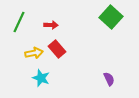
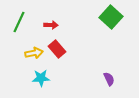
cyan star: rotated 24 degrees counterclockwise
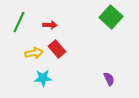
red arrow: moved 1 px left
cyan star: moved 2 px right
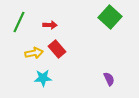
green square: moved 1 px left
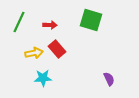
green square: moved 19 px left, 3 px down; rotated 25 degrees counterclockwise
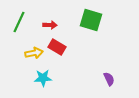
red rectangle: moved 2 px up; rotated 18 degrees counterclockwise
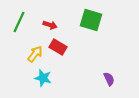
red arrow: rotated 16 degrees clockwise
red rectangle: moved 1 px right
yellow arrow: moved 1 px right, 1 px down; rotated 42 degrees counterclockwise
cyan star: rotated 18 degrees clockwise
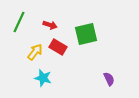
green square: moved 5 px left, 14 px down; rotated 30 degrees counterclockwise
yellow arrow: moved 2 px up
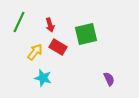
red arrow: rotated 56 degrees clockwise
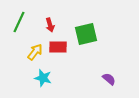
red rectangle: rotated 30 degrees counterclockwise
purple semicircle: rotated 24 degrees counterclockwise
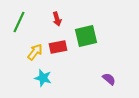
red arrow: moved 7 px right, 6 px up
green square: moved 2 px down
red rectangle: rotated 12 degrees counterclockwise
